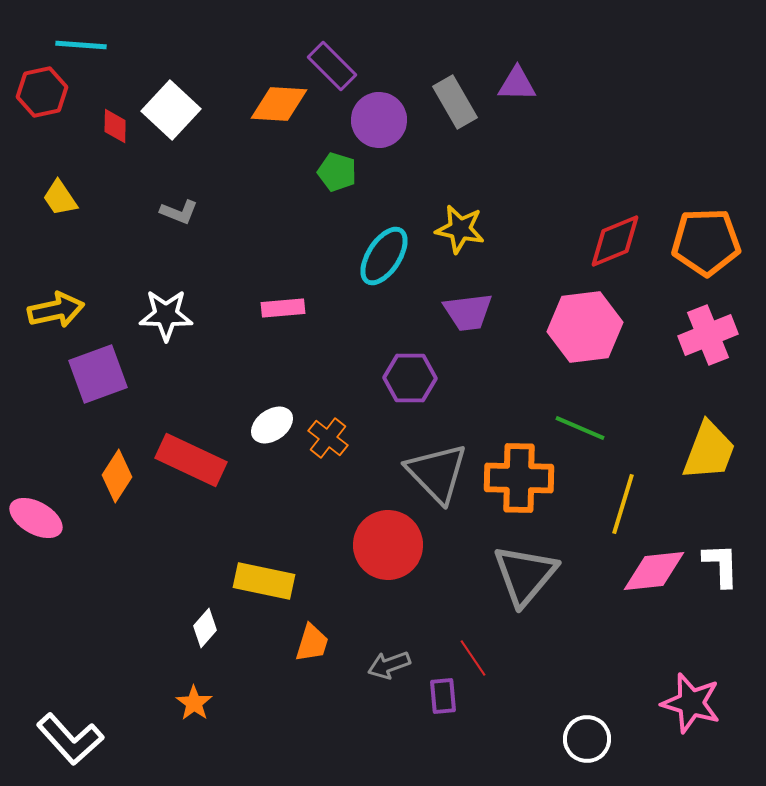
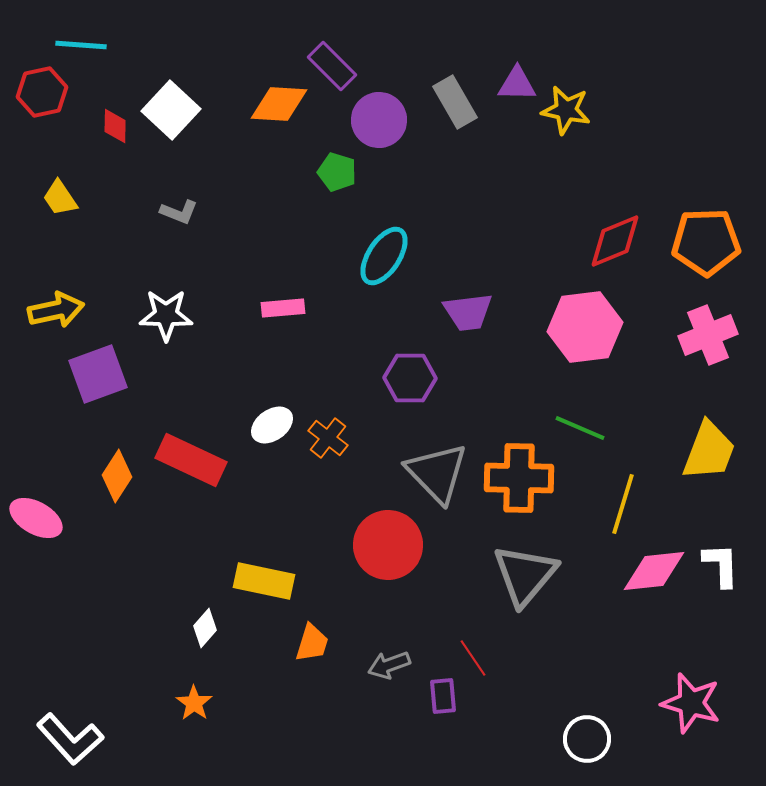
yellow star at (460, 229): moved 106 px right, 119 px up
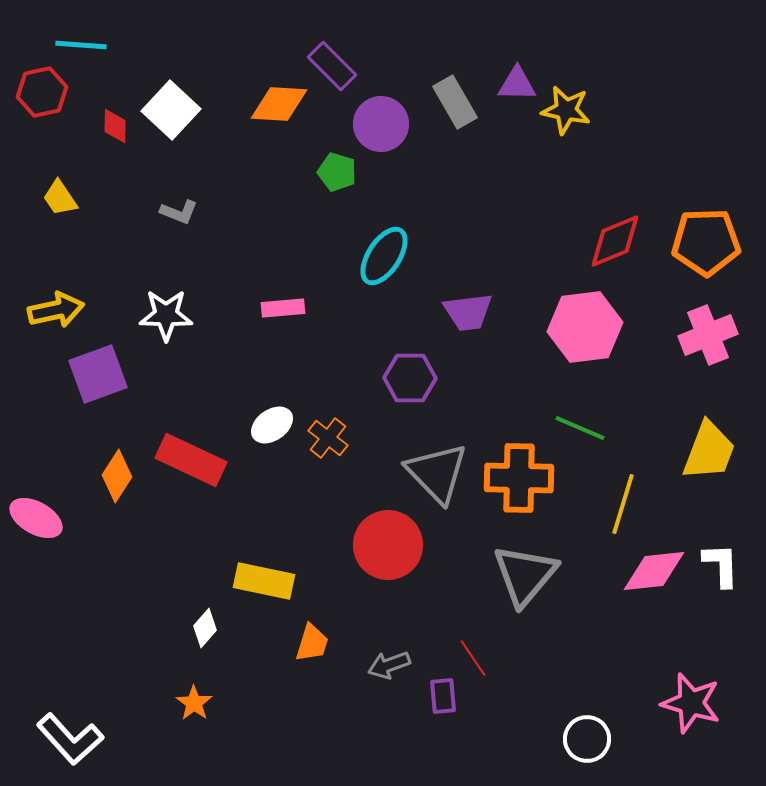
purple circle at (379, 120): moved 2 px right, 4 px down
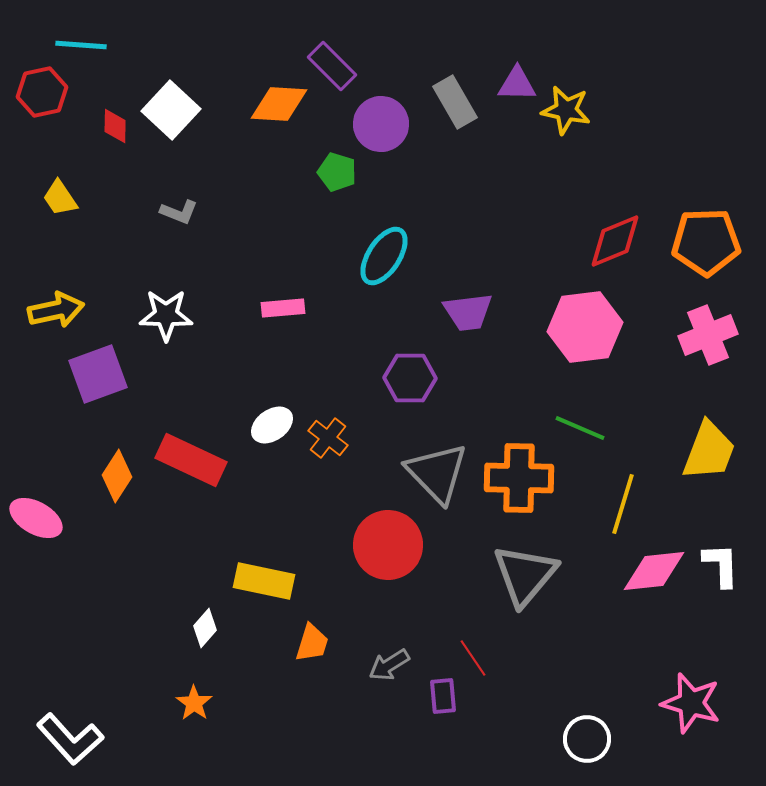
gray arrow at (389, 665): rotated 12 degrees counterclockwise
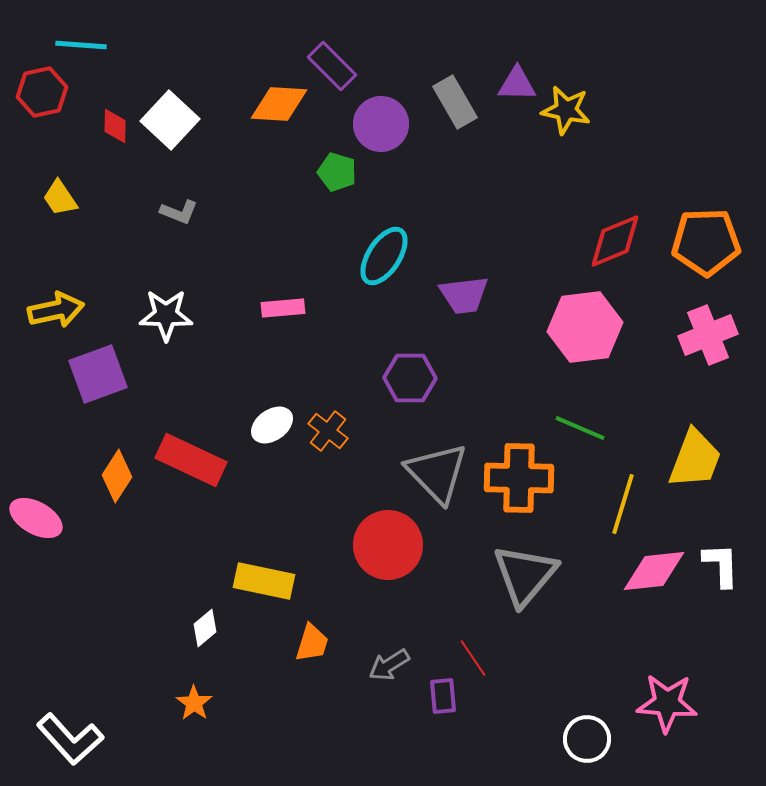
white square at (171, 110): moved 1 px left, 10 px down
purple trapezoid at (468, 312): moved 4 px left, 17 px up
orange cross at (328, 438): moved 7 px up
yellow trapezoid at (709, 451): moved 14 px left, 8 px down
white diamond at (205, 628): rotated 9 degrees clockwise
pink star at (691, 703): moved 24 px left; rotated 12 degrees counterclockwise
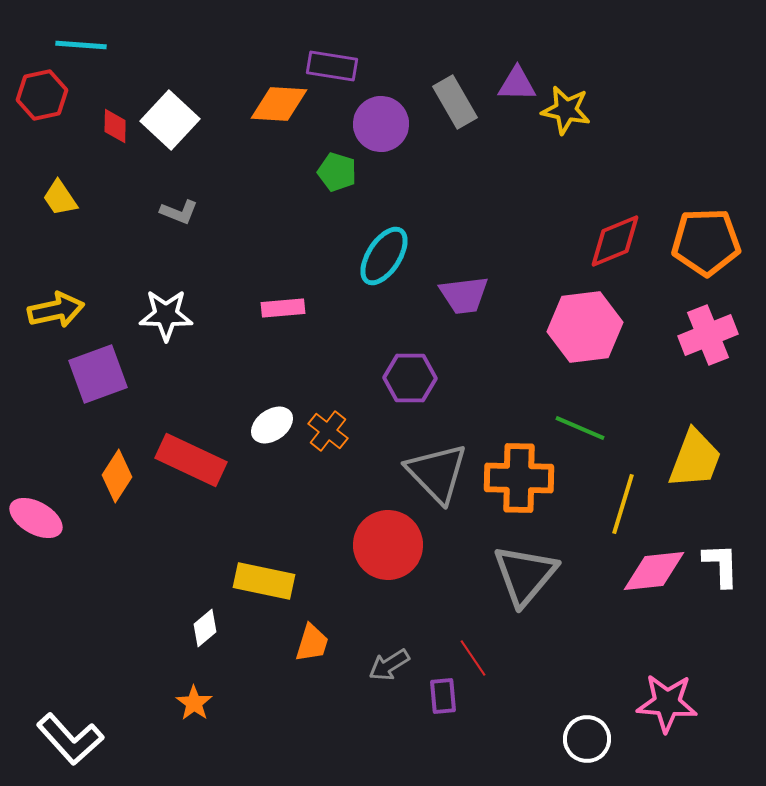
purple rectangle at (332, 66): rotated 36 degrees counterclockwise
red hexagon at (42, 92): moved 3 px down
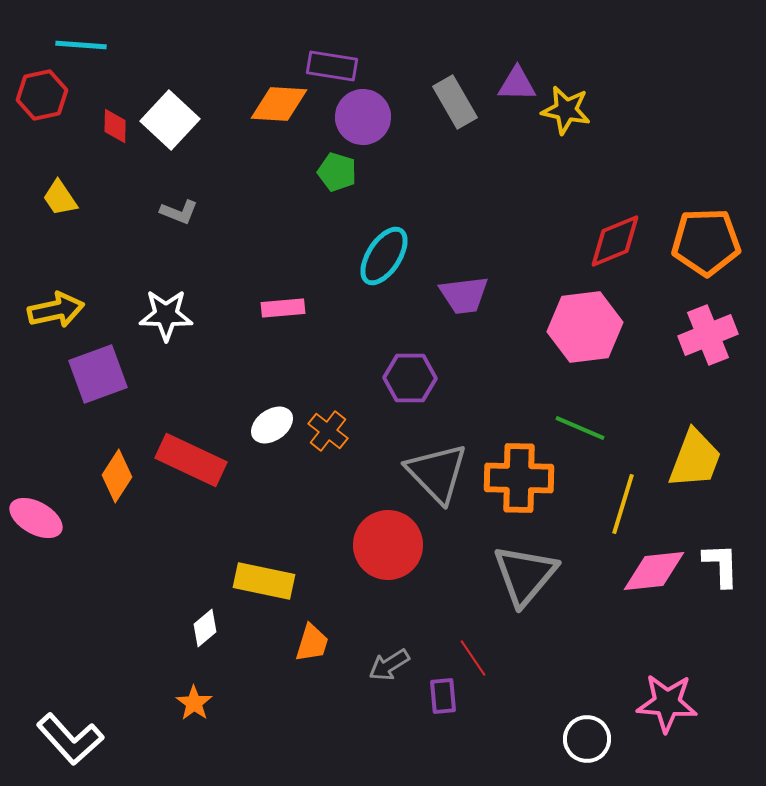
purple circle at (381, 124): moved 18 px left, 7 px up
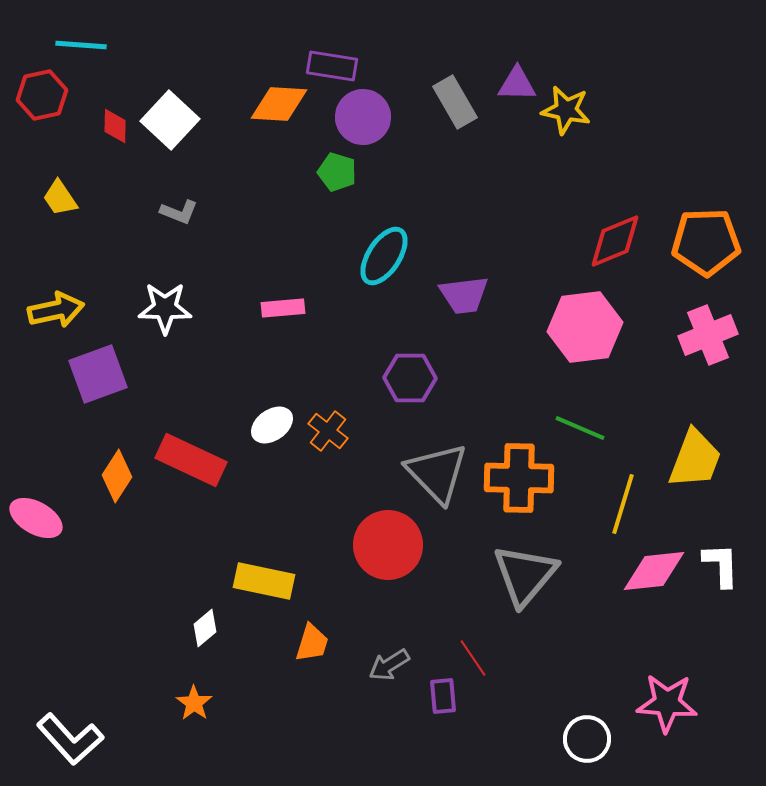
white star at (166, 315): moved 1 px left, 7 px up
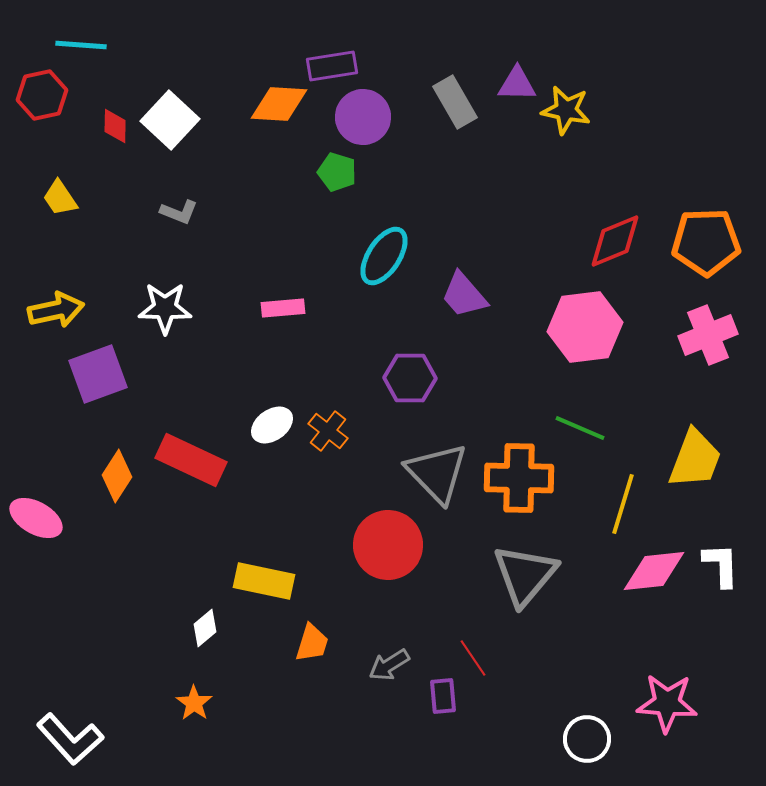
purple rectangle at (332, 66): rotated 18 degrees counterclockwise
purple trapezoid at (464, 295): rotated 56 degrees clockwise
